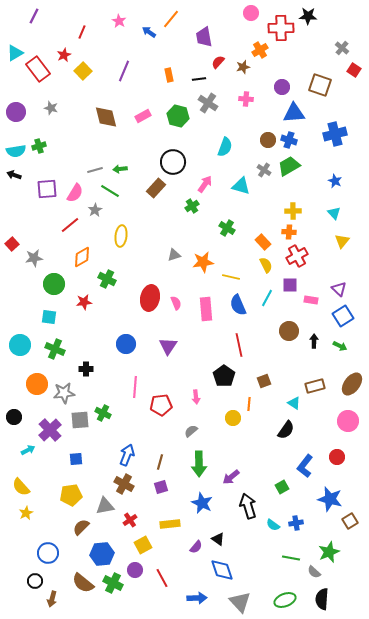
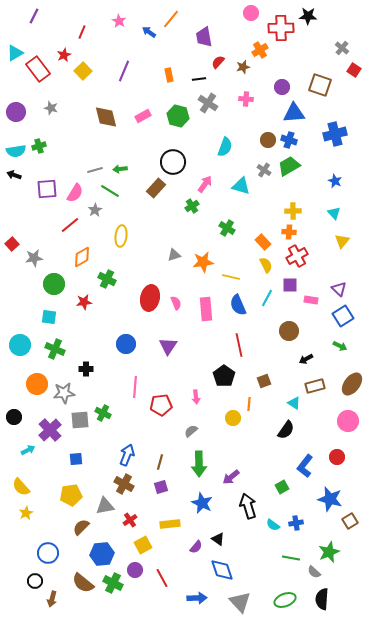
black arrow at (314, 341): moved 8 px left, 18 px down; rotated 120 degrees counterclockwise
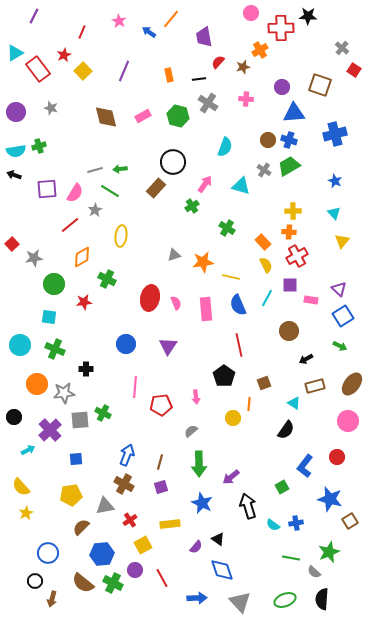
brown square at (264, 381): moved 2 px down
